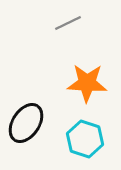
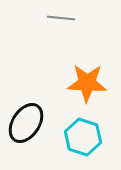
gray line: moved 7 px left, 5 px up; rotated 32 degrees clockwise
cyan hexagon: moved 2 px left, 2 px up
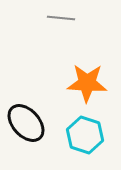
black ellipse: rotated 75 degrees counterclockwise
cyan hexagon: moved 2 px right, 2 px up
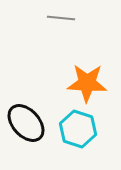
cyan hexagon: moved 7 px left, 6 px up
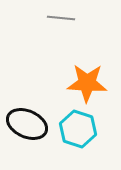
black ellipse: moved 1 px right, 1 px down; rotated 24 degrees counterclockwise
